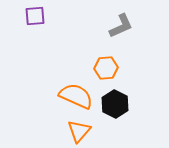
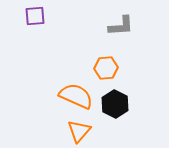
gray L-shape: rotated 20 degrees clockwise
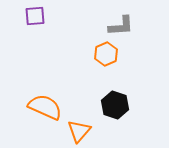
orange hexagon: moved 14 px up; rotated 20 degrees counterclockwise
orange semicircle: moved 31 px left, 11 px down
black hexagon: moved 1 px down; rotated 8 degrees counterclockwise
